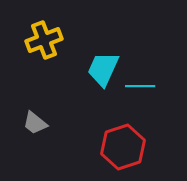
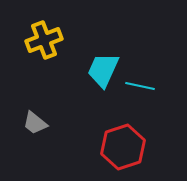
cyan trapezoid: moved 1 px down
cyan line: rotated 12 degrees clockwise
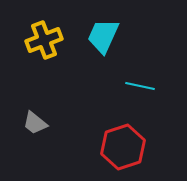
cyan trapezoid: moved 34 px up
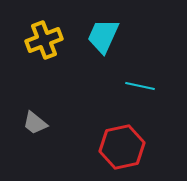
red hexagon: moved 1 px left; rotated 6 degrees clockwise
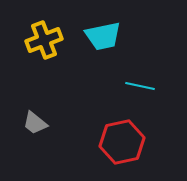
cyan trapezoid: rotated 126 degrees counterclockwise
red hexagon: moved 5 px up
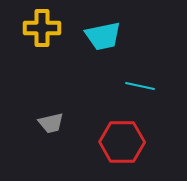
yellow cross: moved 2 px left, 12 px up; rotated 21 degrees clockwise
gray trapezoid: moved 16 px right; rotated 52 degrees counterclockwise
red hexagon: rotated 12 degrees clockwise
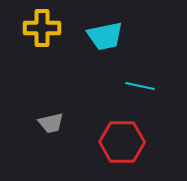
cyan trapezoid: moved 2 px right
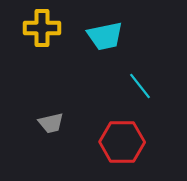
cyan line: rotated 40 degrees clockwise
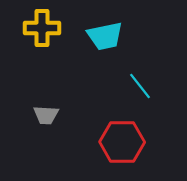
gray trapezoid: moved 5 px left, 8 px up; rotated 16 degrees clockwise
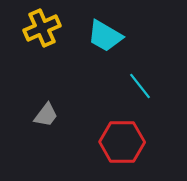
yellow cross: rotated 24 degrees counterclockwise
cyan trapezoid: rotated 42 degrees clockwise
gray trapezoid: rotated 56 degrees counterclockwise
